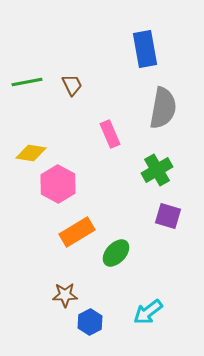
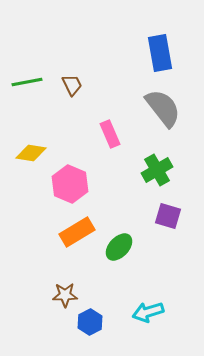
blue rectangle: moved 15 px right, 4 px down
gray semicircle: rotated 48 degrees counterclockwise
pink hexagon: moved 12 px right; rotated 6 degrees counterclockwise
green ellipse: moved 3 px right, 6 px up
cyan arrow: rotated 20 degrees clockwise
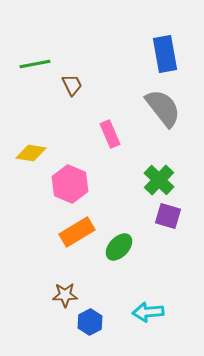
blue rectangle: moved 5 px right, 1 px down
green line: moved 8 px right, 18 px up
green cross: moved 2 px right, 10 px down; rotated 16 degrees counterclockwise
cyan arrow: rotated 12 degrees clockwise
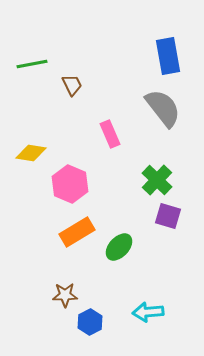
blue rectangle: moved 3 px right, 2 px down
green line: moved 3 px left
green cross: moved 2 px left
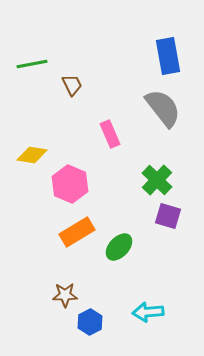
yellow diamond: moved 1 px right, 2 px down
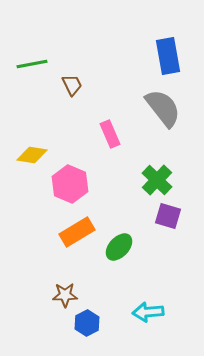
blue hexagon: moved 3 px left, 1 px down
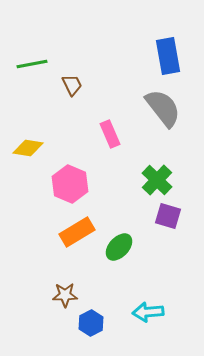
yellow diamond: moved 4 px left, 7 px up
blue hexagon: moved 4 px right
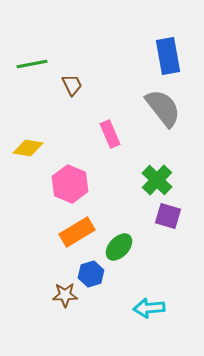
cyan arrow: moved 1 px right, 4 px up
blue hexagon: moved 49 px up; rotated 10 degrees clockwise
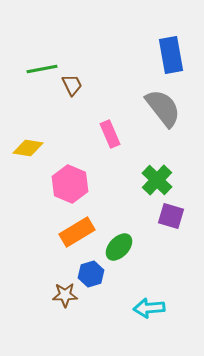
blue rectangle: moved 3 px right, 1 px up
green line: moved 10 px right, 5 px down
purple square: moved 3 px right
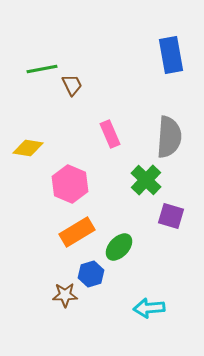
gray semicircle: moved 6 px right, 29 px down; rotated 42 degrees clockwise
green cross: moved 11 px left
